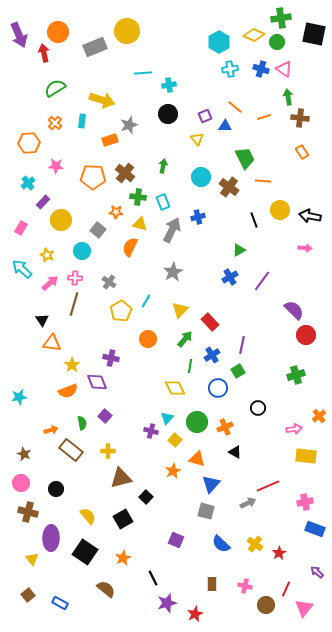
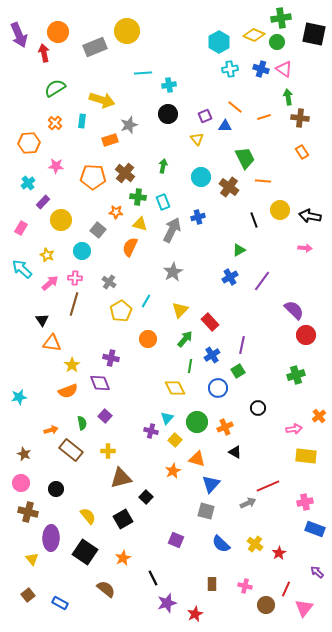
purple diamond at (97, 382): moved 3 px right, 1 px down
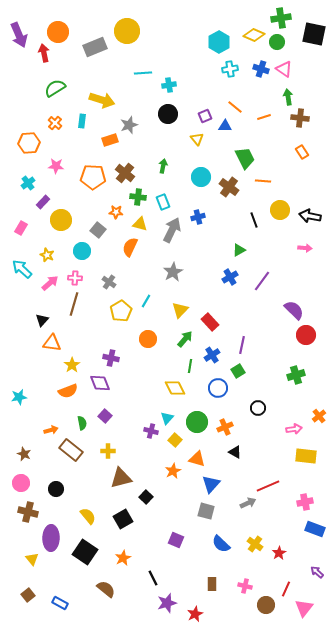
black triangle at (42, 320): rotated 16 degrees clockwise
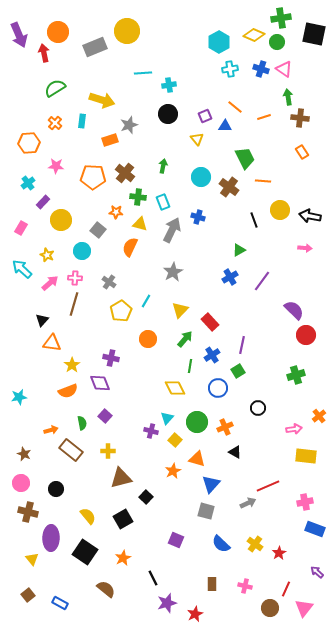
blue cross at (198, 217): rotated 32 degrees clockwise
brown circle at (266, 605): moved 4 px right, 3 px down
